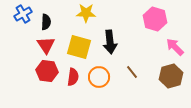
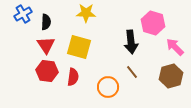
pink hexagon: moved 2 px left, 4 px down
black arrow: moved 21 px right
orange circle: moved 9 px right, 10 px down
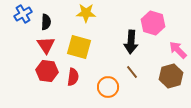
black arrow: rotated 10 degrees clockwise
pink arrow: moved 3 px right, 3 px down
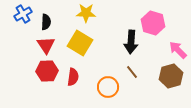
yellow square: moved 1 px right, 4 px up; rotated 15 degrees clockwise
red hexagon: rotated 10 degrees counterclockwise
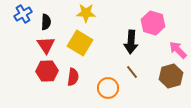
orange circle: moved 1 px down
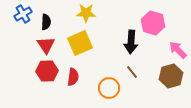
yellow square: rotated 35 degrees clockwise
orange circle: moved 1 px right
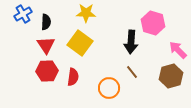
yellow square: rotated 30 degrees counterclockwise
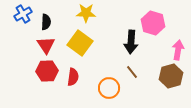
pink arrow: rotated 54 degrees clockwise
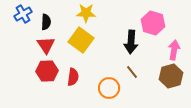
yellow square: moved 1 px right, 3 px up
pink arrow: moved 4 px left
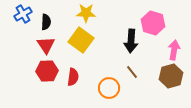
black arrow: moved 1 px up
